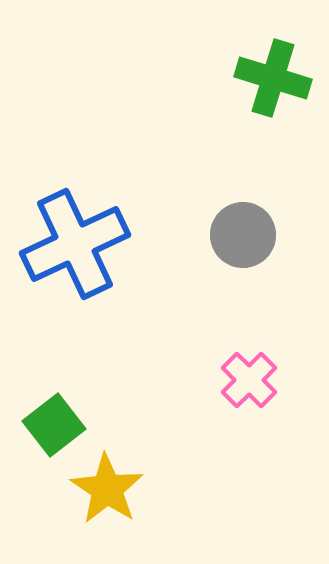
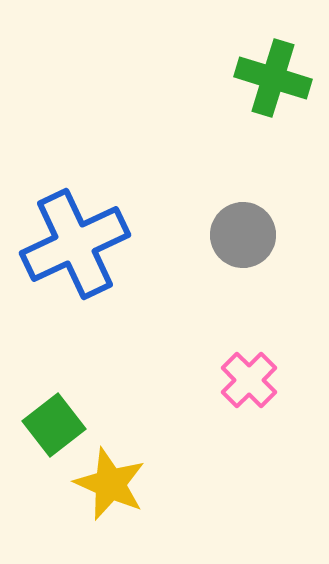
yellow star: moved 3 px right, 5 px up; rotated 10 degrees counterclockwise
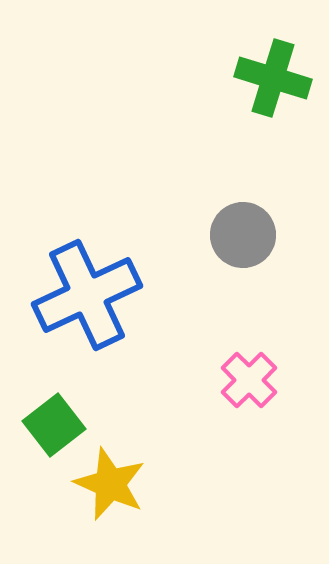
blue cross: moved 12 px right, 51 px down
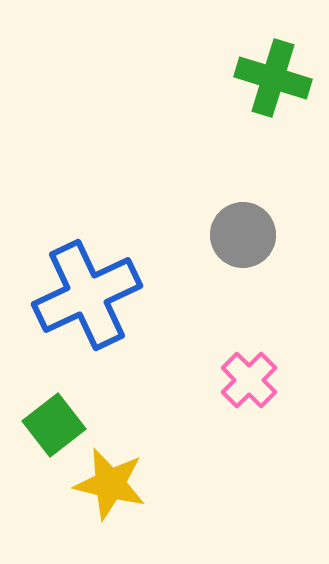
yellow star: rotated 10 degrees counterclockwise
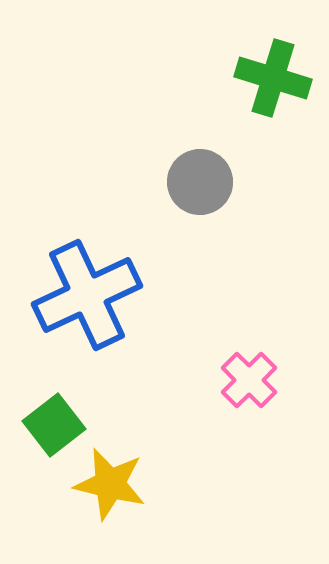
gray circle: moved 43 px left, 53 px up
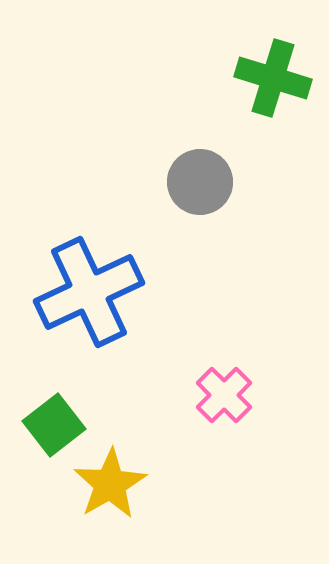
blue cross: moved 2 px right, 3 px up
pink cross: moved 25 px left, 15 px down
yellow star: rotated 28 degrees clockwise
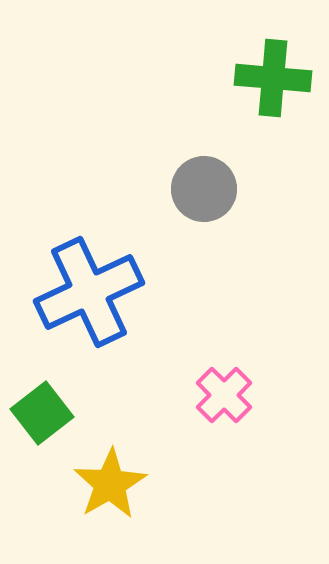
green cross: rotated 12 degrees counterclockwise
gray circle: moved 4 px right, 7 px down
green square: moved 12 px left, 12 px up
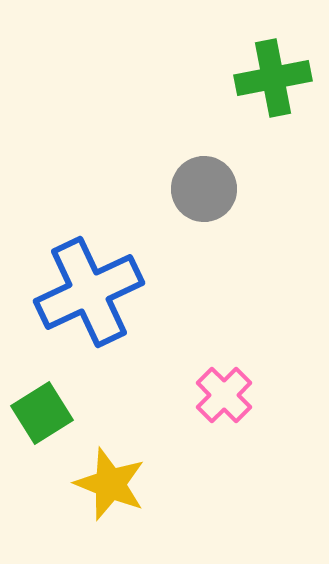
green cross: rotated 16 degrees counterclockwise
green square: rotated 6 degrees clockwise
yellow star: rotated 20 degrees counterclockwise
